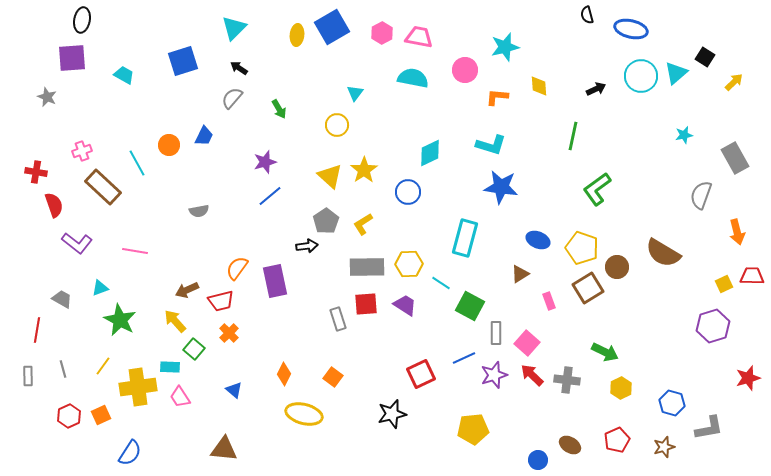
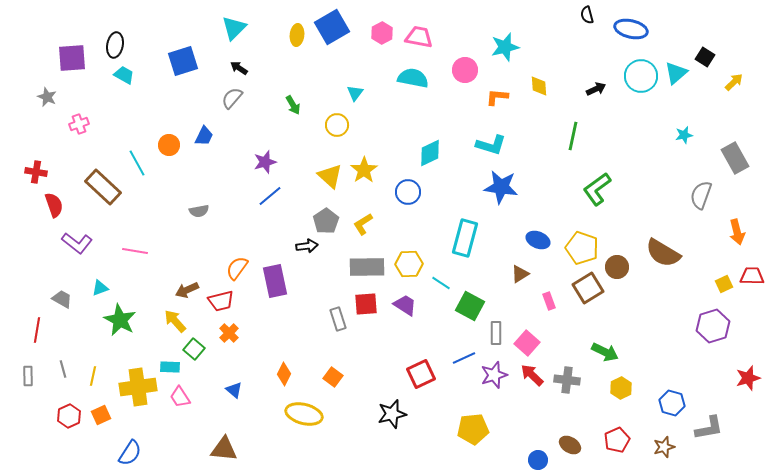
black ellipse at (82, 20): moved 33 px right, 25 px down
green arrow at (279, 109): moved 14 px right, 4 px up
pink cross at (82, 151): moved 3 px left, 27 px up
yellow line at (103, 366): moved 10 px left, 10 px down; rotated 24 degrees counterclockwise
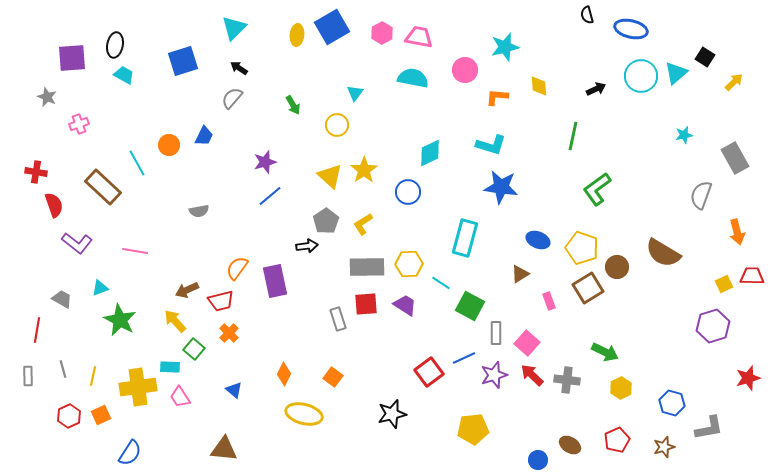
red square at (421, 374): moved 8 px right, 2 px up; rotated 12 degrees counterclockwise
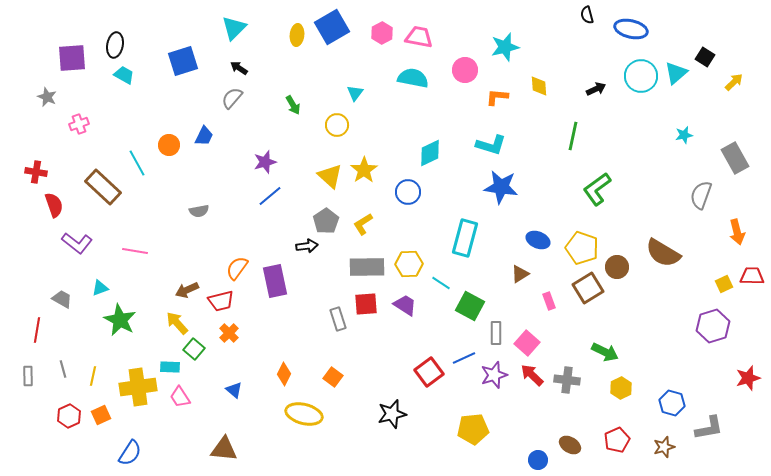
yellow arrow at (175, 321): moved 2 px right, 2 px down
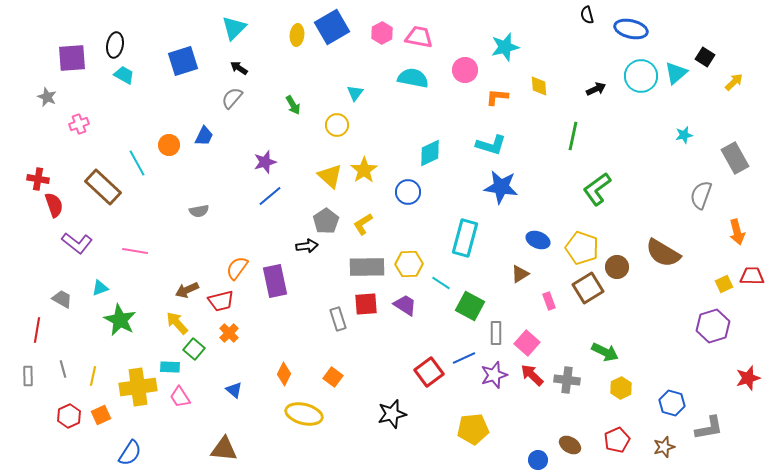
red cross at (36, 172): moved 2 px right, 7 px down
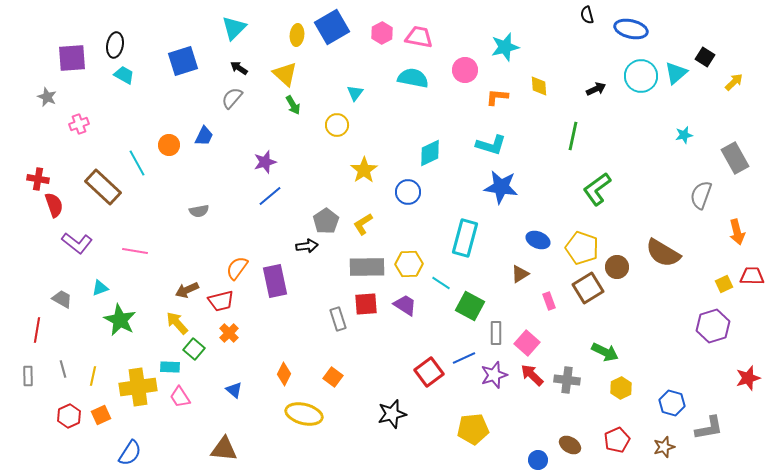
yellow triangle at (330, 176): moved 45 px left, 102 px up
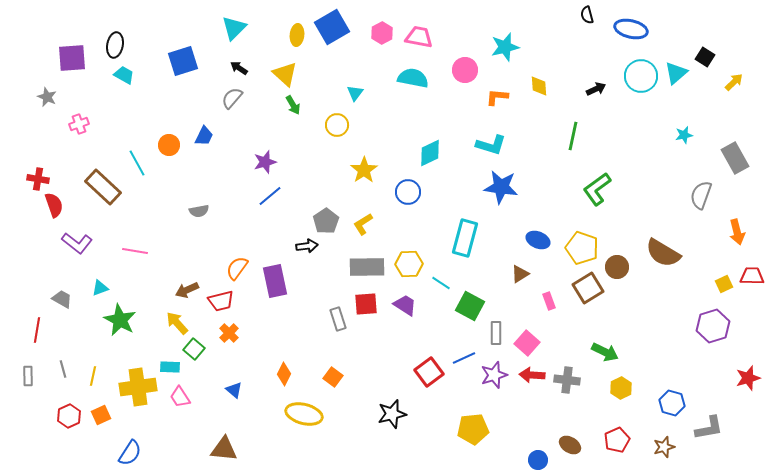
red arrow at (532, 375): rotated 40 degrees counterclockwise
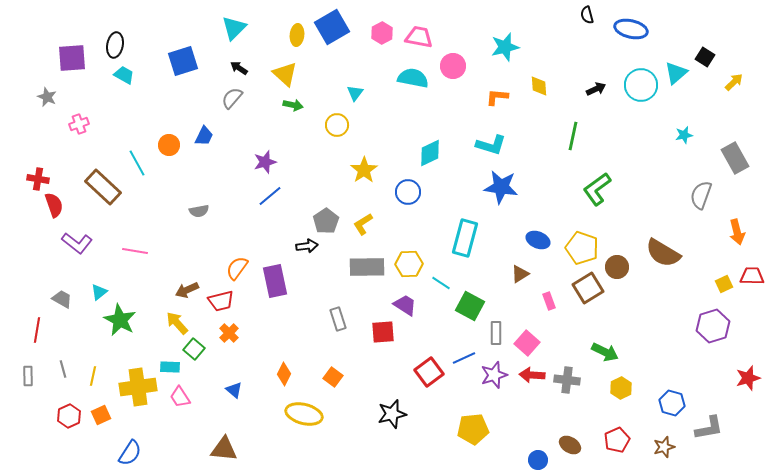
pink circle at (465, 70): moved 12 px left, 4 px up
cyan circle at (641, 76): moved 9 px down
green arrow at (293, 105): rotated 48 degrees counterclockwise
cyan triangle at (100, 288): moved 1 px left, 4 px down; rotated 18 degrees counterclockwise
red square at (366, 304): moved 17 px right, 28 px down
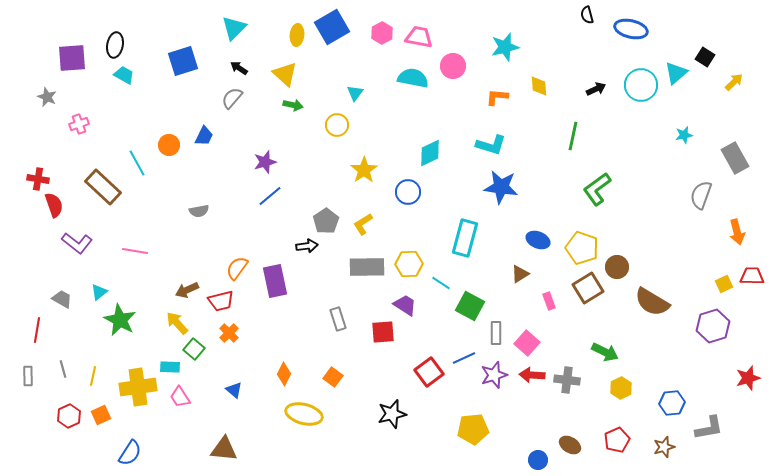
brown semicircle at (663, 253): moved 11 px left, 49 px down
blue hexagon at (672, 403): rotated 20 degrees counterclockwise
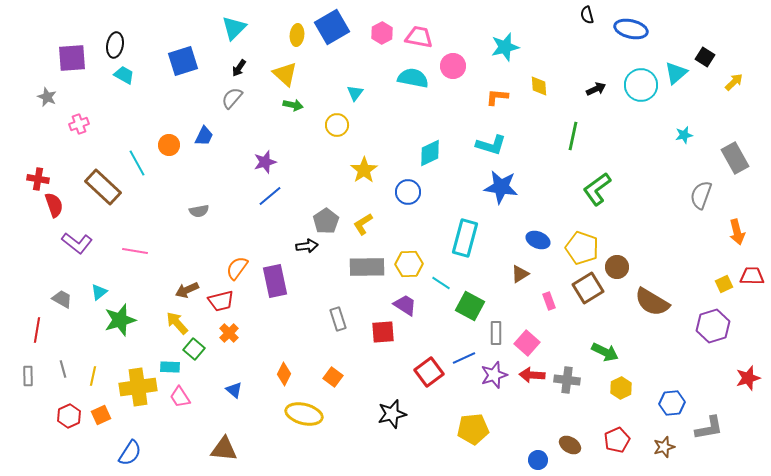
black arrow at (239, 68): rotated 90 degrees counterclockwise
green star at (120, 320): rotated 28 degrees clockwise
